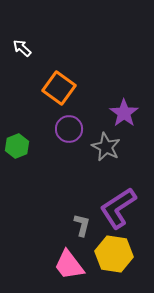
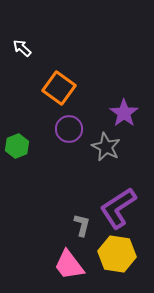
yellow hexagon: moved 3 px right
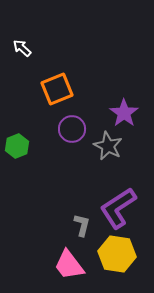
orange square: moved 2 px left, 1 px down; rotated 32 degrees clockwise
purple circle: moved 3 px right
gray star: moved 2 px right, 1 px up
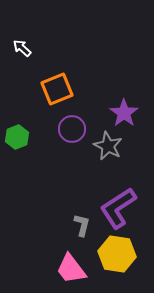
green hexagon: moved 9 px up
pink trapezoid: moved 2 px right, 4 px down
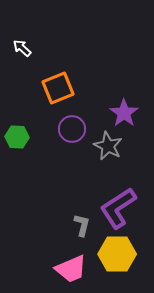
orange square: moved 1 px right, 1 px up
green hexagon: rotated 25 degrees clockwise
yellow hexagon: rotated 9 degrees counterclockwise
pink trapezoid: rotated 76 degrees counterclockwise
